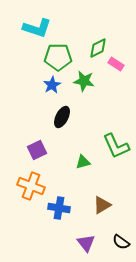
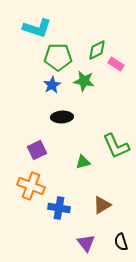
green diamond: moved 1 px left, 2 px down
black ellipse: rotated 60 degrees clockwise
black semicircle: rotated 36 degrees clockwise
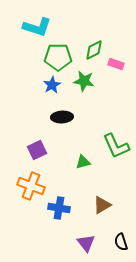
cyan L-shape: moved 1 px up
green diamond: moved 3 px left
pink rectangle: rotated 14 degrees counterclockwise
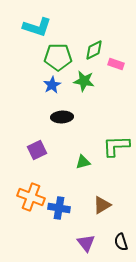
green L-shape: rotated 112 degrees clockwise
orange cross: moved 11 px down
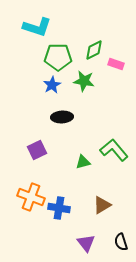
green L-shape: moved 2 px left, 4 px down; rotated 52 degrees clockwise
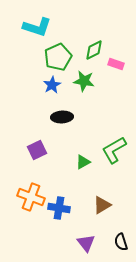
green pentagon: rotated 24 degrees counterclockwise
green L-shape: rotated 80 degrees counterclockwise
green triangle: rotated 14 degrees counterclockwise
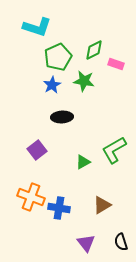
purple square: rotated 12 degrees counterclockwise
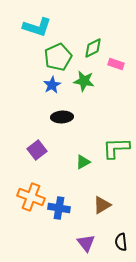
green diamond: moved 1 px left, 2 px up
green L-shape: moved 2 px right, 2 px up; rotated 28 degrees clockwise
black semicircle: rotated 12 degrees clockwise
